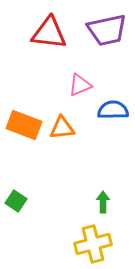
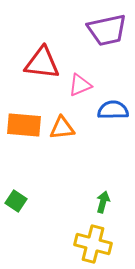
red triangle: moved 7 px left, 30 px down
orange rectangle: rotated 16 degrees counterclockwise
green arrow: rotated 15 degrees clockwise
yellow cross: rotated 30 degrees clockwise
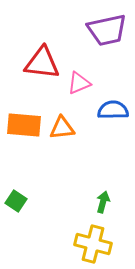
pink triangle: moved 1 px left, 2 px up
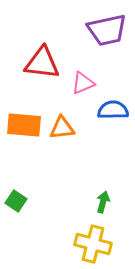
pink triangle: moved 4 px right
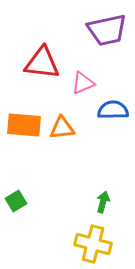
green square: rotated 25 degrees clockwise
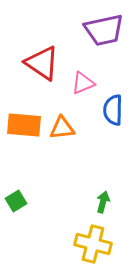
purple trapezoid: moved 3 px left
red triangle: rotated 27 degrees clockwise
blue semicircle: rotated 88 degrees counterclockwise
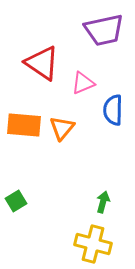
orange triangle: rotated 44 degrees counterclockwise
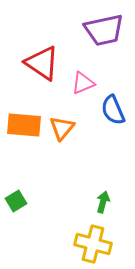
blue semicircle: rotated 24 degrees counterclockwise
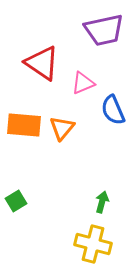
green arrow: moved 1 px left
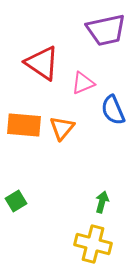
purple trapezoid: moved 2 px right
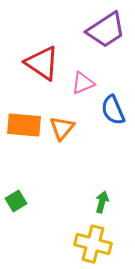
purple trapezoid: rotated 21 degrees counterclockwise
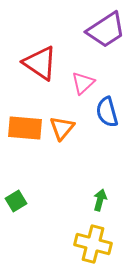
red triangle: moved 2 px left
pink triangle: rotated 20 degrees counterclockwise
blue semicircle: moved 6 px left, 2 px down; rotated 8 degrees clockwise
orange rectangle: moved 1 px right, 3 px down
green arrow: moved 2 px left, 2 px up
